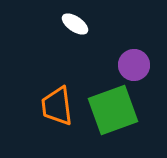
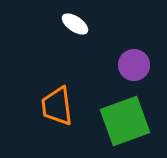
green square: moved 12 px right, 11 px down
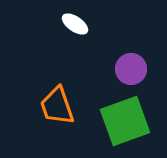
purple circle: moved 3 px left, 4 px down
orange trapezoid: rotated 12 degrees counterclockwise
